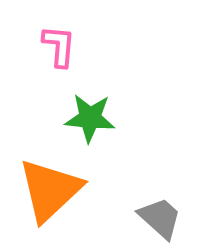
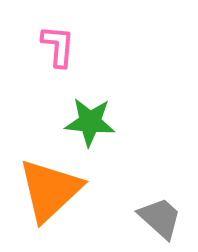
pink L-shape: moved 1 px left
green star: moved 4 px down
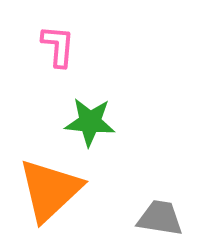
gray trapezoid: rotated 33 degrees counterclockwise
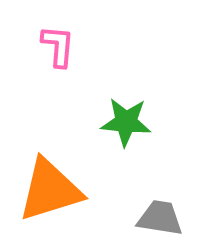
green star: moved 36 px right
orange triangle: rotated 26 degrees clockwise
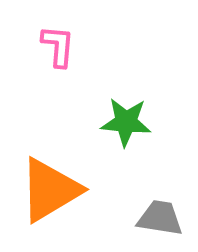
orange triangle: rotated 14 degrees counterclockwise
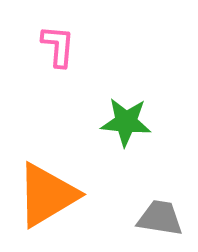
orange triangle: moved 3 px left, 5 px down
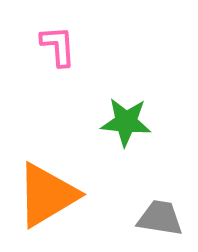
pink L-shape: rotated 9 degrees counterclockwise
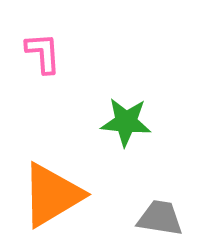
pink L-shape: moved 15 px left, 7 px down
orange triangle: moved 5 px right
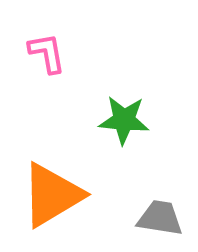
pink L-shape: moved 4 px right; rotated 6 degrees counterclockwise
green star: moved 2 px left, 2 px up
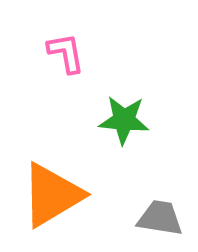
pink L-shape: moved 19 px right
